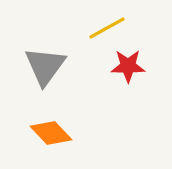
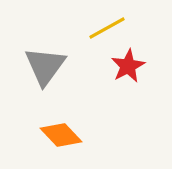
red star: rotated 28 degrees counterclockwise
orange diamond: moved 10 px right, 2 px down
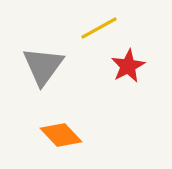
yellow line: moved 8 px left
gray triangle: moved 2 px left
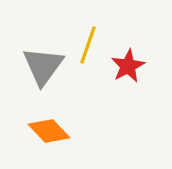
yellow line: moved 11 px left, 17 px down; rotated 42 degrees counterclockwise
orange diamond: moved 12 px left, 4 px up
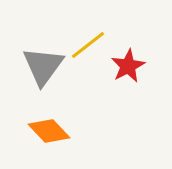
yellow line: rotated 33 degrees clockwise
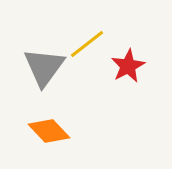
yellow line: moved 1 px left, 1 px up
gray triangle: moved 1 px right, 1 px down
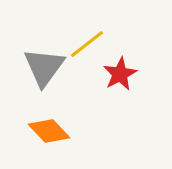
red star: moved 8 px left, 8 px down
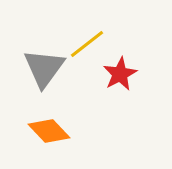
gray triangle: moved 1 px down
